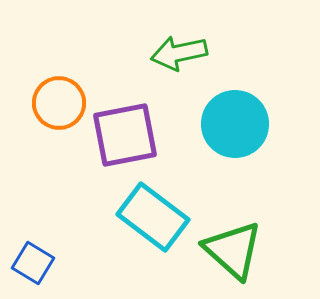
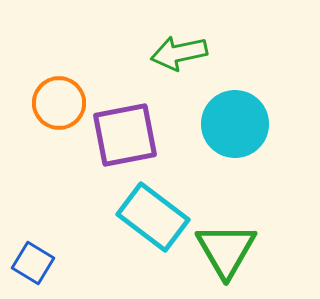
green triangle: moved 7 px left; rotated 18 degrees clockwise
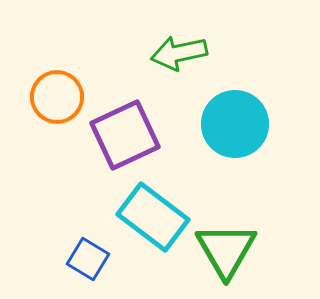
orange circle: moved 2 px left, 6 px up
purple square: rotated 14 degrees counterclockwise
blue square: moved 55 px right, 4 px up
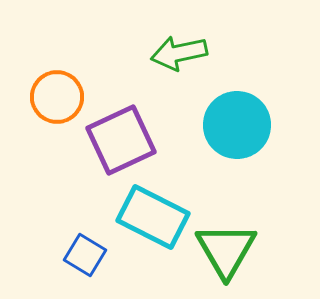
cyan circle: moved 2 px right, 1 px down
purple square: moved 4 px left, 5 px down
cyan rectangle: rotated 10 degrees counterclockwise
blue square: moved 3 px left, 4 px up
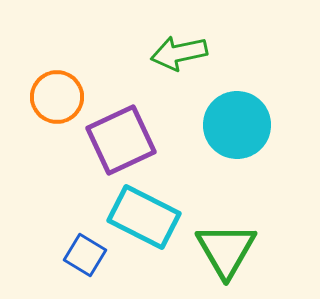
cyan rectangle: moved 9 px left
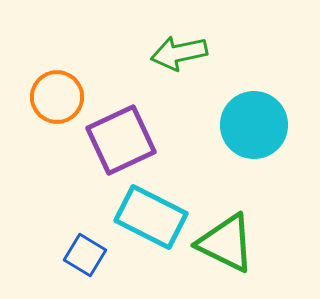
cyan circle: moved 17 px right
cyan rectangle: moved 7 px right
green triangle: moved 7 px up; rotated 34 degrees counterclockwise
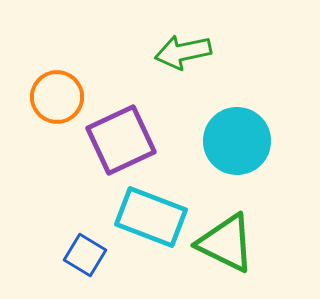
green arrow: moved 4 px right, 1 px up
cyan circle: moved 17 px left, 16 px down
cyan rectangle: rotated 6 degrees counterclockwise
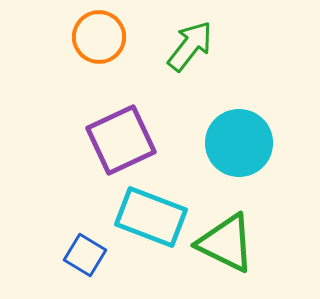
green arrow: moved 7 px right, 6 px up; rotated 140 degrees clockwise
orange circle: moved 42 px right, 60 px up
cyan circle: moved 2 px right, 2 px down
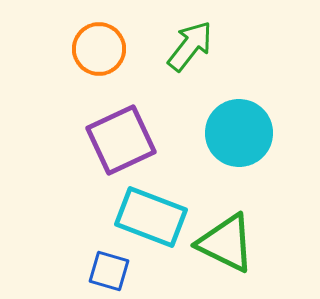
orange circle: moved 12 px down
cyan circle: moved 10 px up
blue square: moved 24 px right, 16 px down; rotated 15 degrees counterclockwise
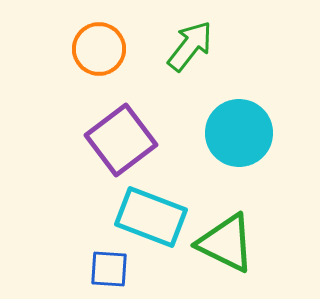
purple square: rotated 12 degrees counterclockwise
blue square: moved 2 px up; rotated 12 degrees counterclockwise
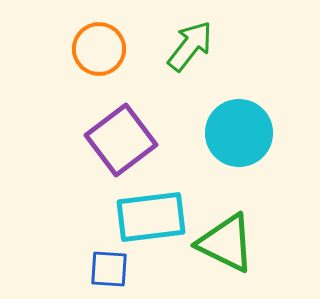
cyan rectangle: rotated 28 degrees counterclockwise
